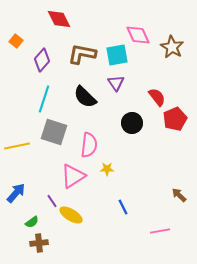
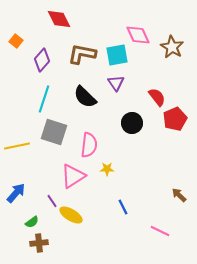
pink line: rotated 36 degrees clockwise
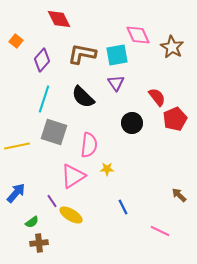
black semicircle: moved 2 px left
